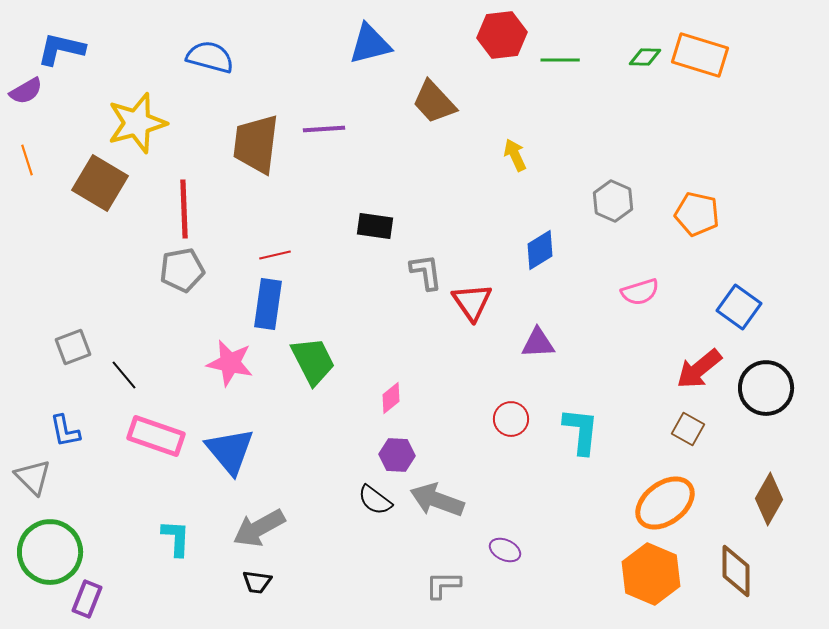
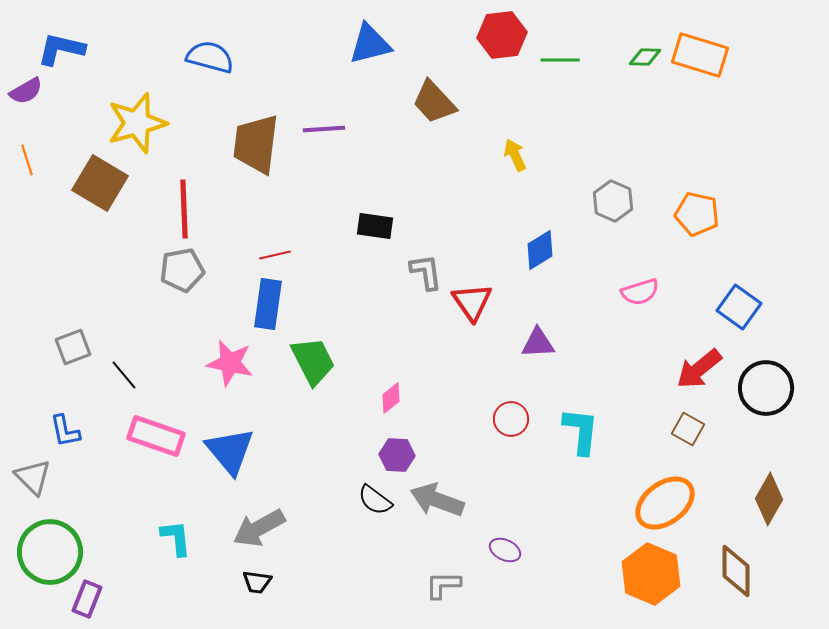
cyan L-shape at (176, 538): rotated 9 degrees counterclockwise
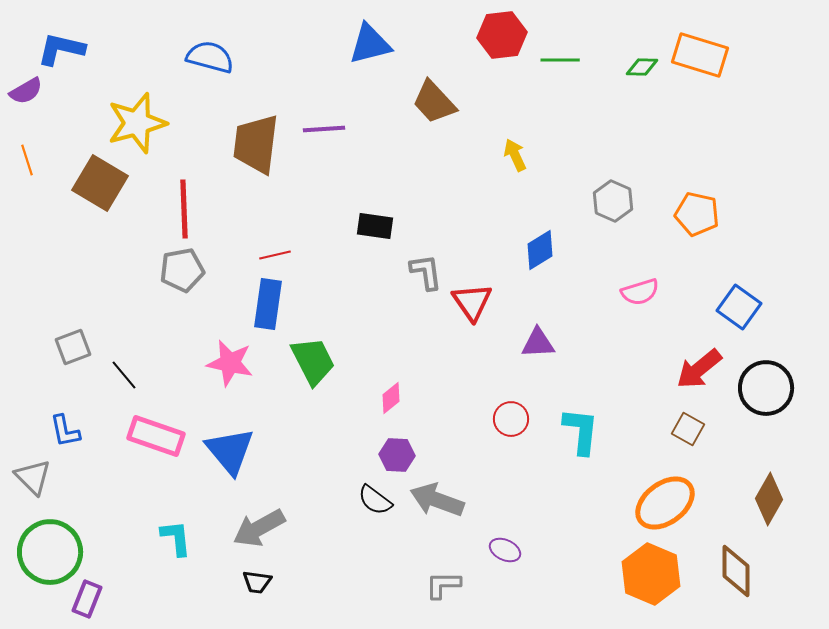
green diamond at (645, 57): moved 3 px left, 10 px down
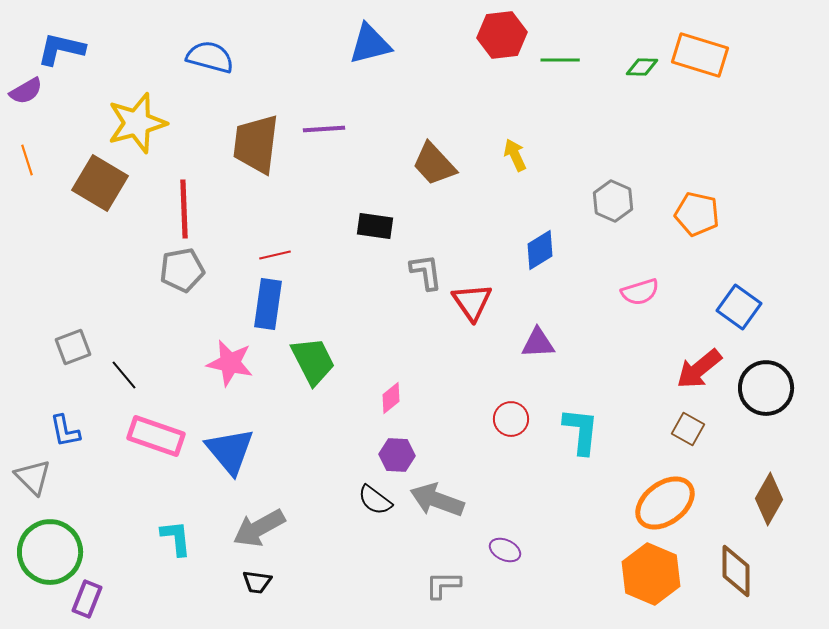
brown trapezoid at (434, 102): moved 62 px down
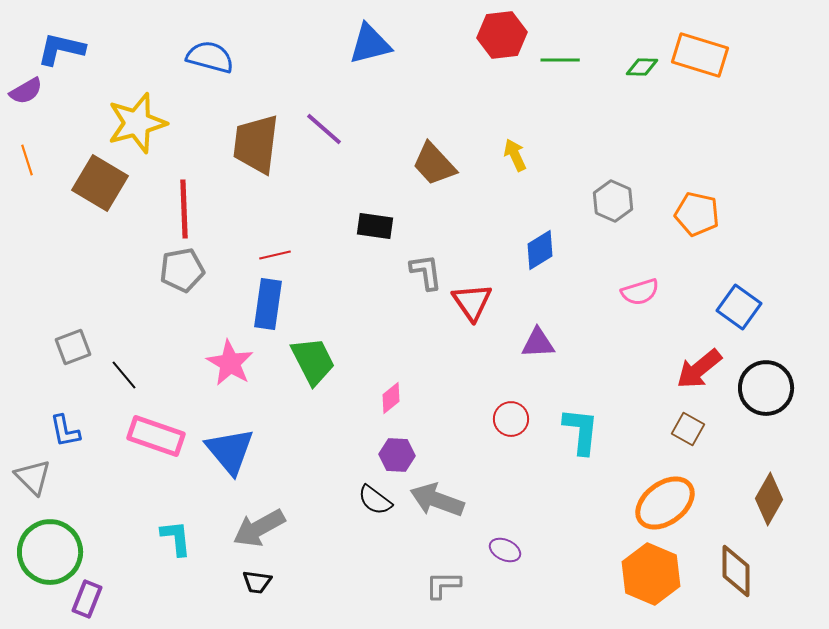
purple line at (324, 129): rotated 45 degrees clockwise
pink star at (230, 363): rotated 18 degrees clockwise
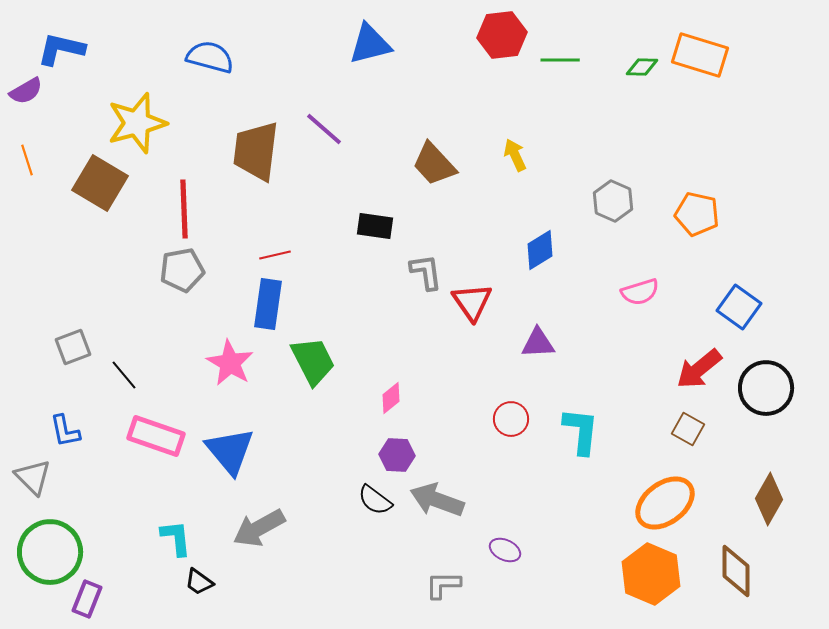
brown trapezoid at (256, 144): moved 7 px down
black trapezoid at (257, 582): moved 58 px left; rotated 28 degrees clockwise
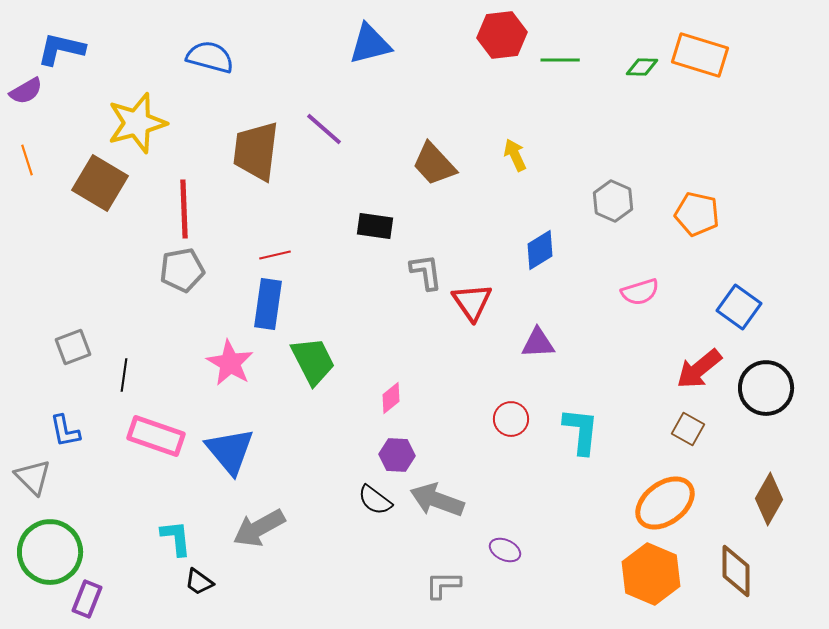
black line at (124, 375): rotated 48 degrees clockwise
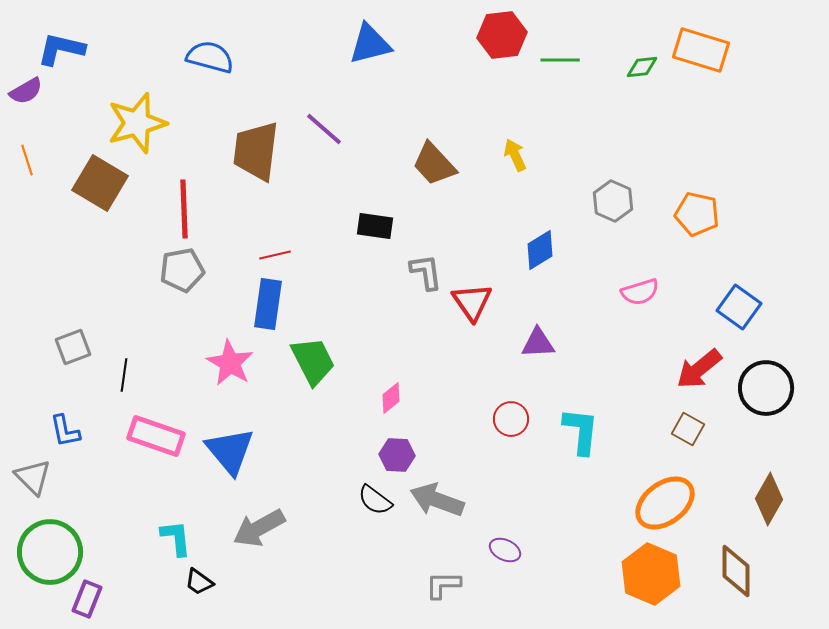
orange rectangle at (700, 55): moved 1 px right, 5 px up
green diamond at (642, 67): rotated 8 degrees counterclockwise
